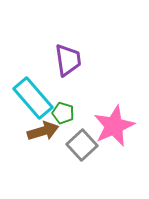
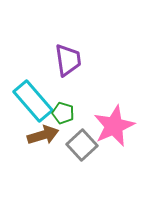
cyan rectangle: moved 3 px down
brown arrow: moved 4 px down
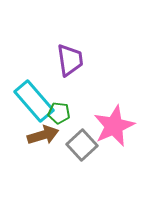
purple trapezoid: moved 2 px right
cyan rectangle: moved 1 px right
green pentagon: moved 4 px left; rotated 10 degrees counterclockwise
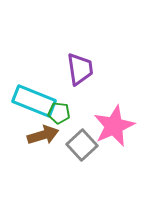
purple trapezoid: moved 10 px right, 9 px down
cyan rectangle: rotated 27 degrees counterclockwise
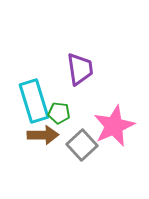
cyan rectangle: rotated 51 degrees clockwise
brown arrow: rotated 16 degrees clockwise
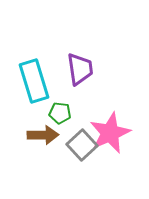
cyan rectangle: moved 20 px up
green pentagon: moved 1 px right
pink star: moved 4 px left, 7 px down
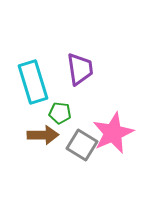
cyan rectangle: moved 1 px left, 1 px down
pink star: moved 3 px right
gray square: rotated 16 degrees counterclockwise
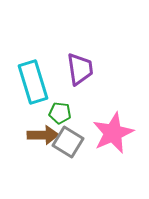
gray square: moved 14 px left, 3 px up
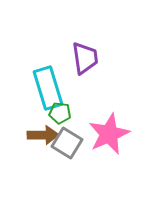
purple trapezoid: moved 5 px right, 11 px up
cyan rectangle: moved 15 px right, 6 px down
pink star: moved 4 px left, 1 px down
gray square: moved 1 px left, 1 px down
